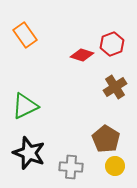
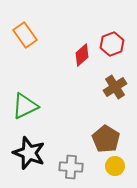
red diamond: rotated 60 degrees counterclockwise
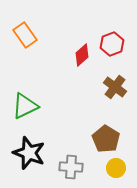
brown cross: rotated 20 degrees counterclockwise
yellow circle: moved 1 px right, 2 px down
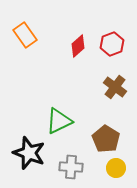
red diamond: moved 4 px left, 9 px up
green triangle: moved 34 px right, 15 px down
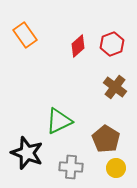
black star: moved 2 px left
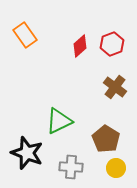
red diamond: moved 2 px right
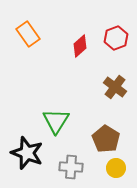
orange rectangle: moved 3 px right, 1 px up
red hexagon: moved 4 px right, 6 px up
green triangle: moved 3 px left; rotated 32 degrees counterclockwise
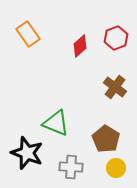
green triangle: moved 2 px down; rotated 40 degrees counterclockwise
